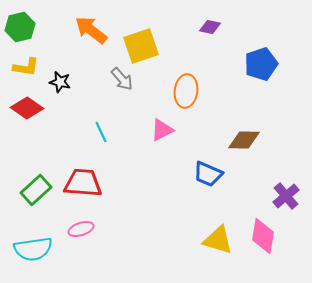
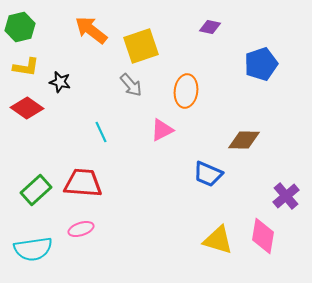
gray arrow: moved 9 px right, 6 px down
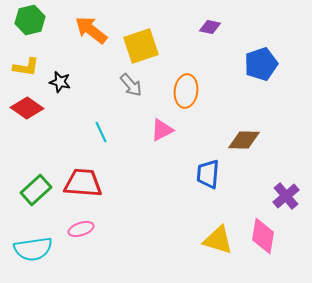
green hexagon: moved 10 px right, 7 px up
blue trapezoid: rotated 72 degrees clockwise
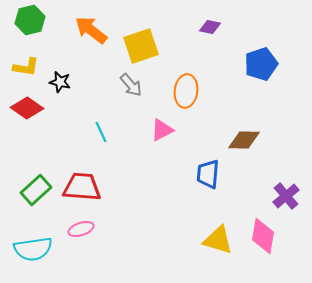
red trapezoid: moved 1 px left, 4 px down
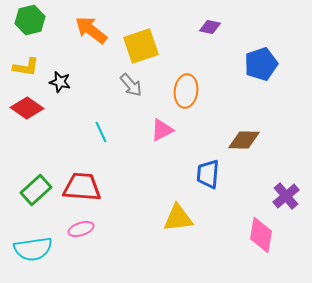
pink diamond: moved 2 px left, 1 px up
yellow triangle: moved 40 px left, 22 px up; rotated 24 degrees counterclockwise
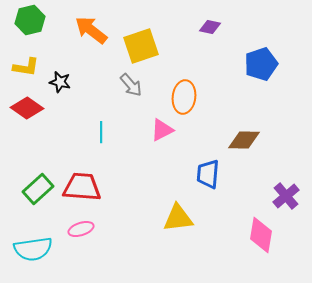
orange ellipse: moved 2 px left, 6 px down
cyan line: rotated 25 degrees clockwise
green rectangle: moved 2 px right, 1 px up
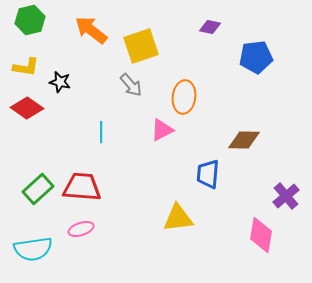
blue pentagon: moved 5 px left, 7 px up; rotated 12 degrees clockwise
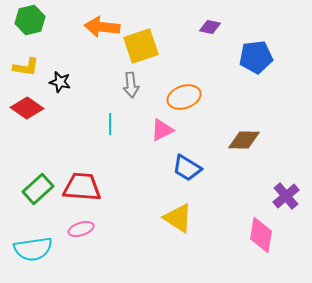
orange arrow: moved 11 px right, 3 px up; rotated 32 degrees counterclockwise
gray arrow: rotated 35 degrees clockwise
orange ellipse: rotated 64 degrees clockwise
cyan line: moved 9 px right, 8 px up
blue trapezoid: moved 21 px left, 6 px up; rotated 64 degrees counterclockwise
yellow triangle: rotated 40 degrees clockwise
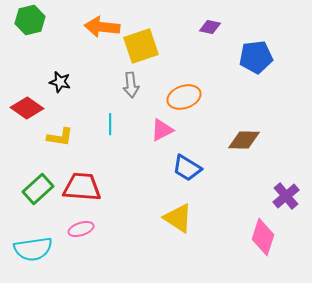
yellow L-shape: moved 34 px right, 70 px down
pink diamond: moved 2 px right, 2 px down; rotated 9 degrees clockwise
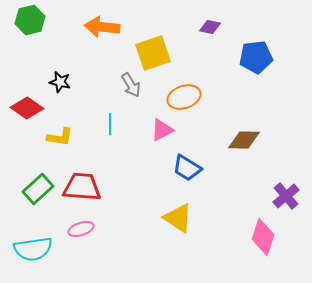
yellow square: moved 12 px right, 7 px down
gray arrow: rotated 25 degrees counterclockwise
